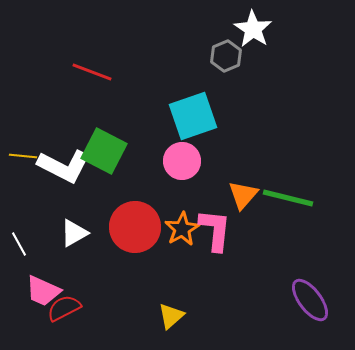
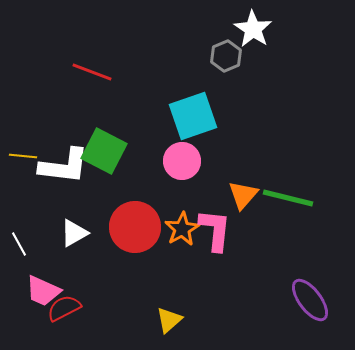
white L-shape: rotated 20 degrees counterclockwise
yellow triangle: moved 2 px left, 4 px down
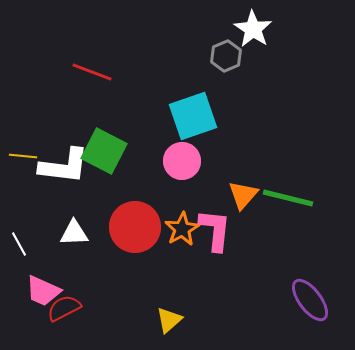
white triangle: rotated 28 degrees clockwise
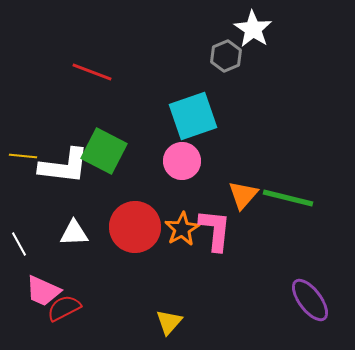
yellow triangle: moved 2 px down; rotated 8 degrees counterclockwise
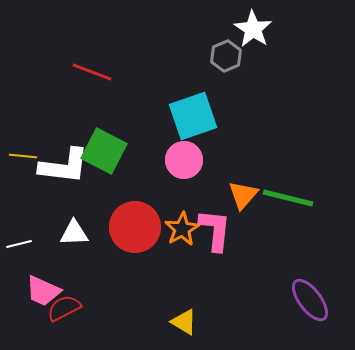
pink circle: moved 2 px right, 1 px up
white line: rotated 75 degrees counterclockwise
yellow triangle: moved 15 px right; rotated 40 degrees counterclockwise
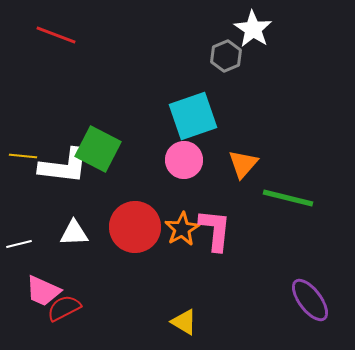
red line: moved 36 px left, 37 px up
green square: moved 6 px left, 2 px up
orange triangle: moved 31 px up
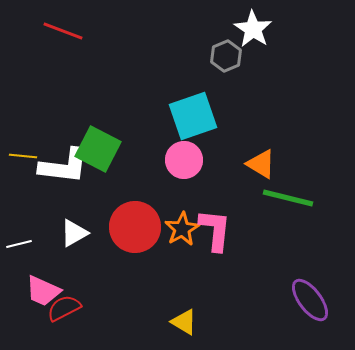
red line: moved 7 px right, 4 px up
orange triangle: moved 18 px right; rotated 40 degrees counterclockwise
white triangle: rotated 28 degrees counterclockwise
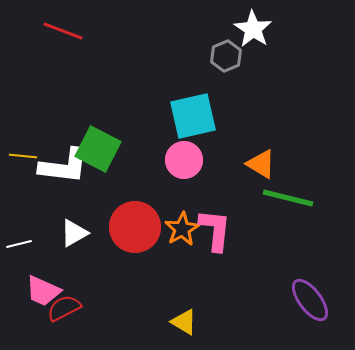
cyan square: rotated 6 degrees clockwise
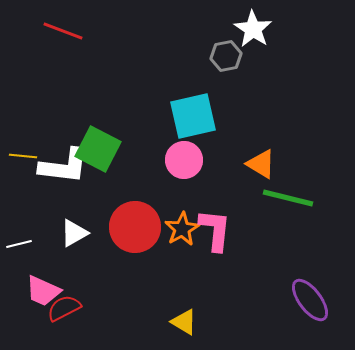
gray hexagon: rotated 12 degrees clockwise
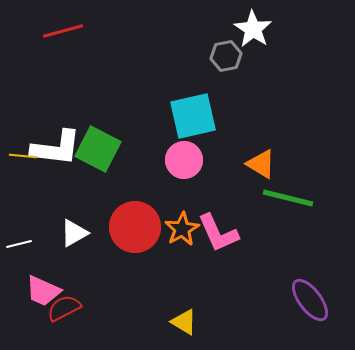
red line: rotated 36 degrees counterclockwise
white L-shape: moved 8 px left, 18 px up
pink L-shape: moved 3 px right, 3 px down; rotated 150 degrees clockwise
